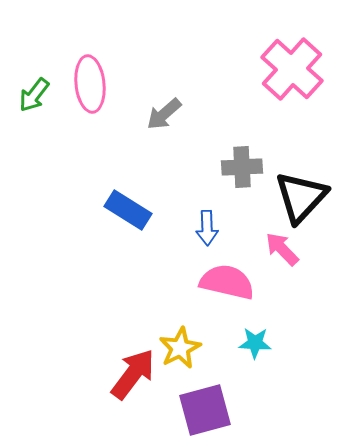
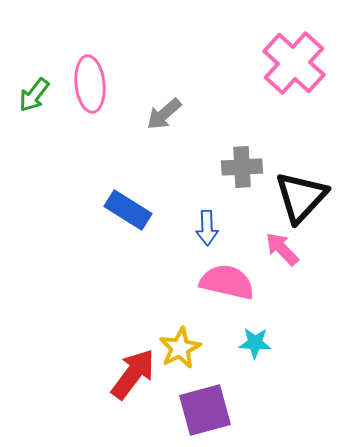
pink cross: moved 2 px right, 6 px up
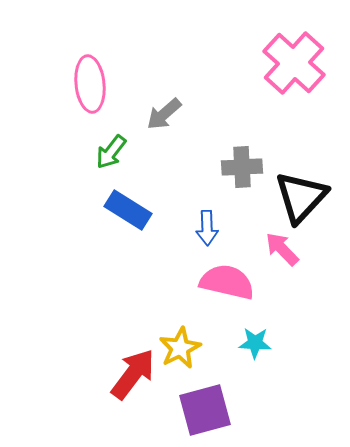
green arrow: moved 77 px right, 57 px down
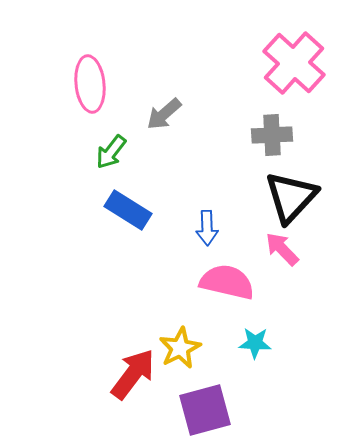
gray cross: moved 30 px right, 32 px up
black triangle: moved 10 px left
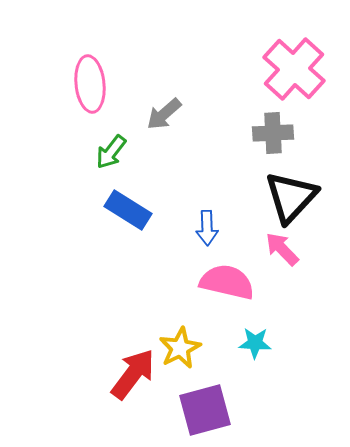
pink cross: moved 6 px down
gray cross: moved 1 px right, 2 px up
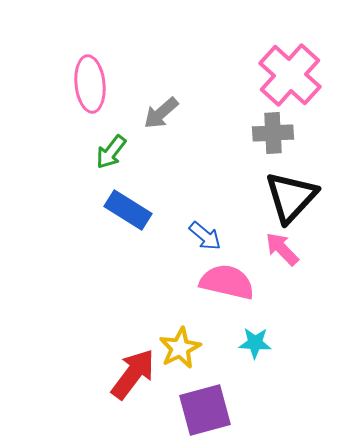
pink cross: moved 4 px left, 6 px down
gray arrow: moved 3 px left, 1 px up
blue arrow: moved 2 px left, 8 px down; rotated 48 degrees counterclockwise
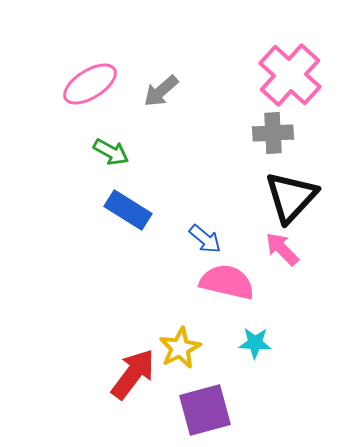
pink ellipse: rotated 64 degrees clockwise
gray arrow: moved 22 px up
green arrow: rotated 99 degrees counterclockwise
blue arrow: moved 3 px down
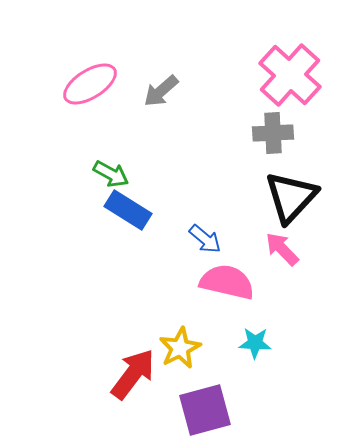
green arrow: moved 22 px down
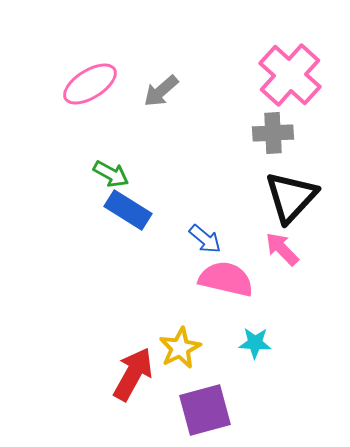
pink semicircle: moved 1 px left, 3 px up
red arrow: rotated 8 degrees counterclockwise
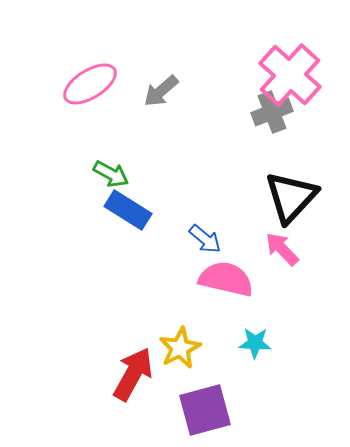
gray cross: moved 1 px left, 21 px up; rotated 18 degrees counterclockwise
